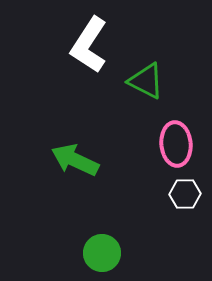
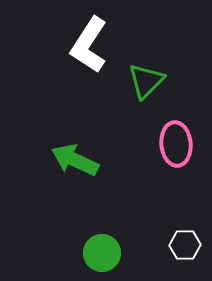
green triangle: rotated 48 degrees clockwise
white hexagon: moved 51 px down
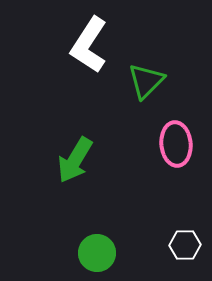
green arrow: rotated 84 degrees counterclockwise
green circle: moved 5 px left
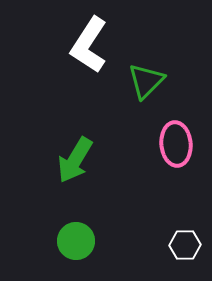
green circle: moved 21 px left, 12 px up
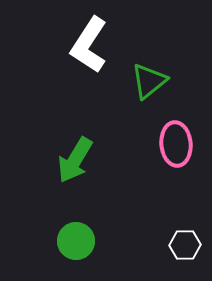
green triangle: moved 3 px right; rotated 6 degrees clockwise
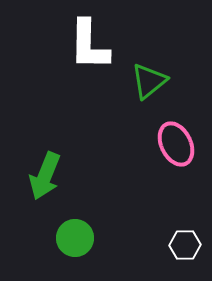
white L-shape: rotated 32 degrees counterclockwise
pink ellipse: rotated 21 degrees counterclockwise
green arrow: moved 30 px left, 16 px down; rotated 9 degrees counterclockwise
green circle: moved 1 px left, 3 px up
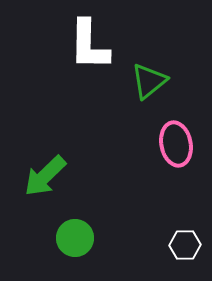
pink ellipse: rotated 15 degrees clockwise
green arrow: rotated 24 degrees clockwise
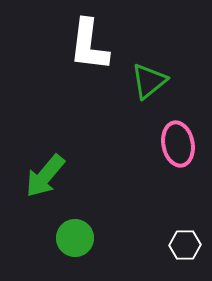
white L-shape: rotated 6 degrees clockwise
pink ellipse: moved 2 px right
green arrow: rotated 6 degrees counterclockwise
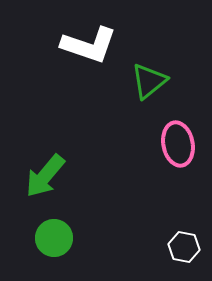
white L-shape: rotated 78 degrees counterclockwise
green circle: moved 21 px left
white hexagon: moved 1 px left, 2 px down; rotated 12 degrees clockwise
